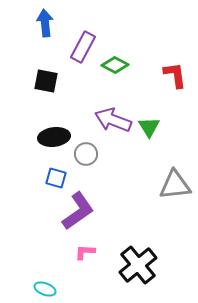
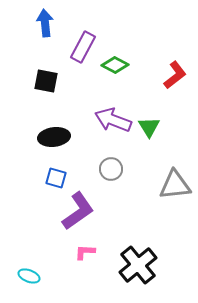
red L-shape: rotated 60 degrees clockwise
gray circle: moved 25 px right, 15 px down
cyan ellipse: moved 16 px left, 13 px up
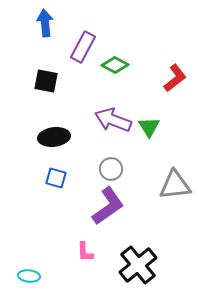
red L-shape: moved 3 px down
purple L-shape: moved 30 px right, 5 px up
pink L-shape: rotated 95 degrees counterclockwise
cyan ellipse: rotated 15 degrees counterclockwise
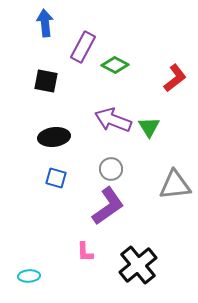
cyan ellipse: rotated 10 degrees counterclockwise
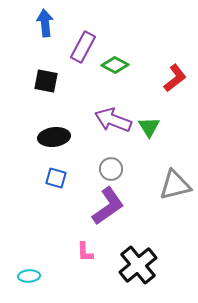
gray triangle: rotated 8 degrees counterclockwise
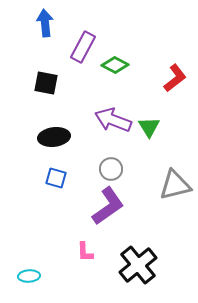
black square: moved 2 px down
